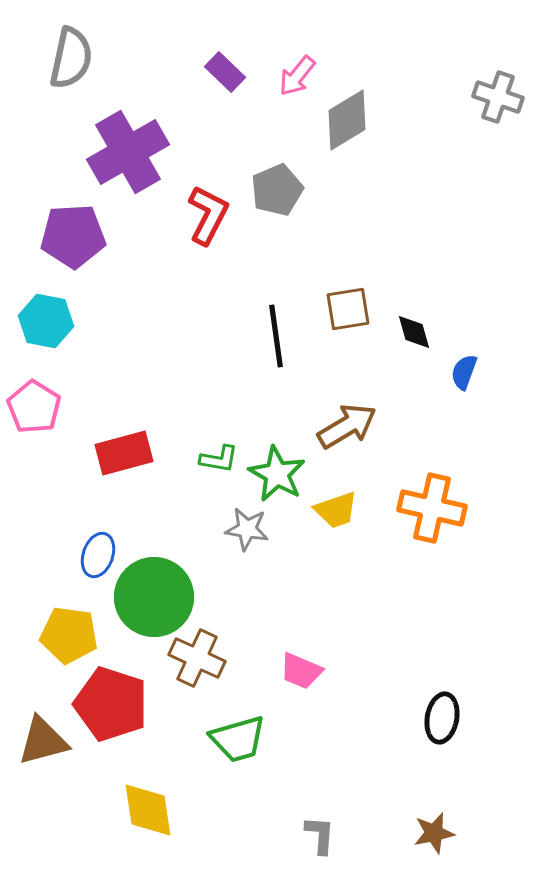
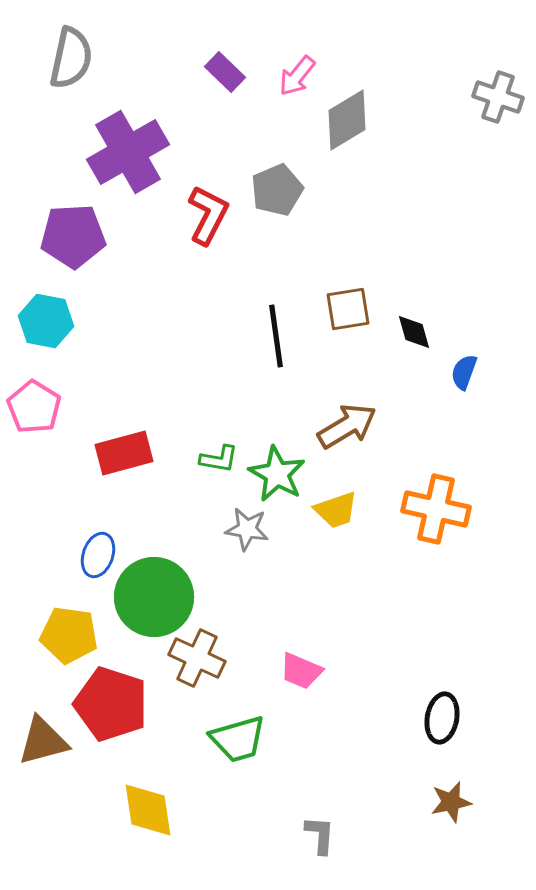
orange cross: moved 4 px right, 1 px down
brown star: moved 17 px right, 31 px up
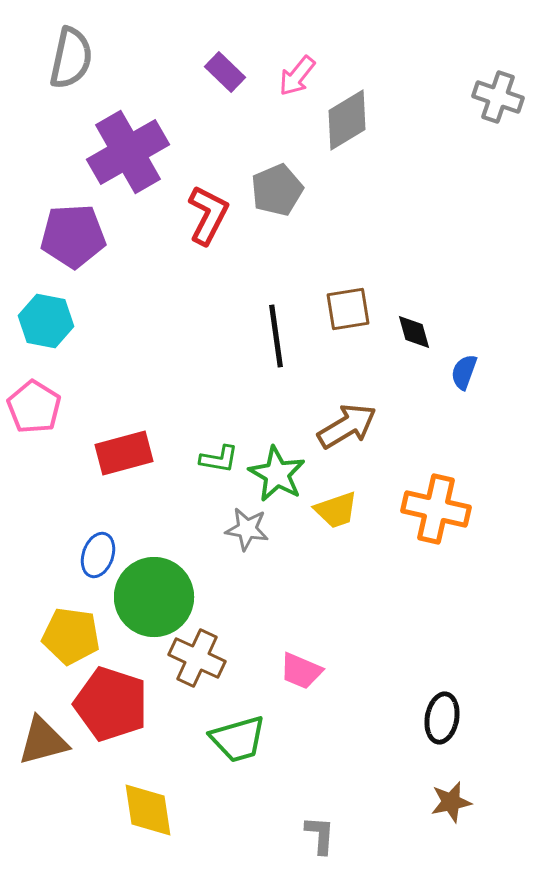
yellow pentagon: moved 2 px right, 1 px down
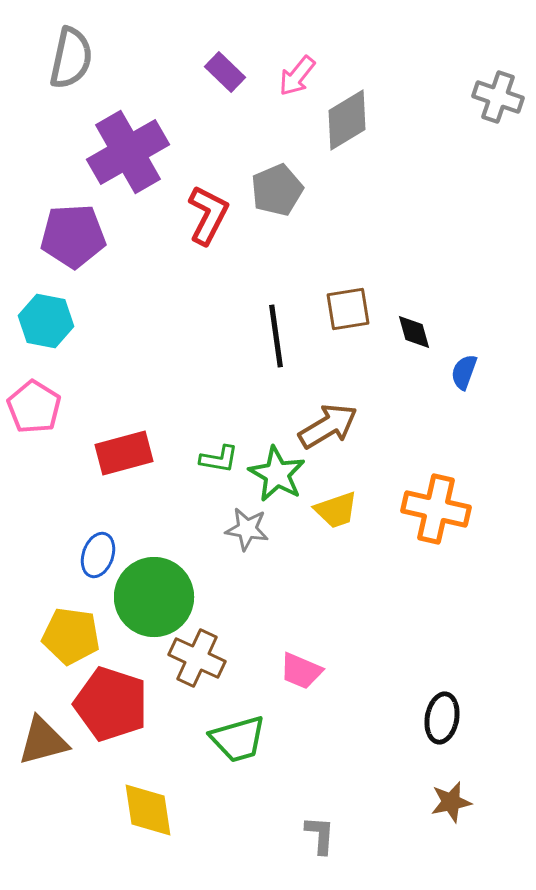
brown arrow: moved 19 px left
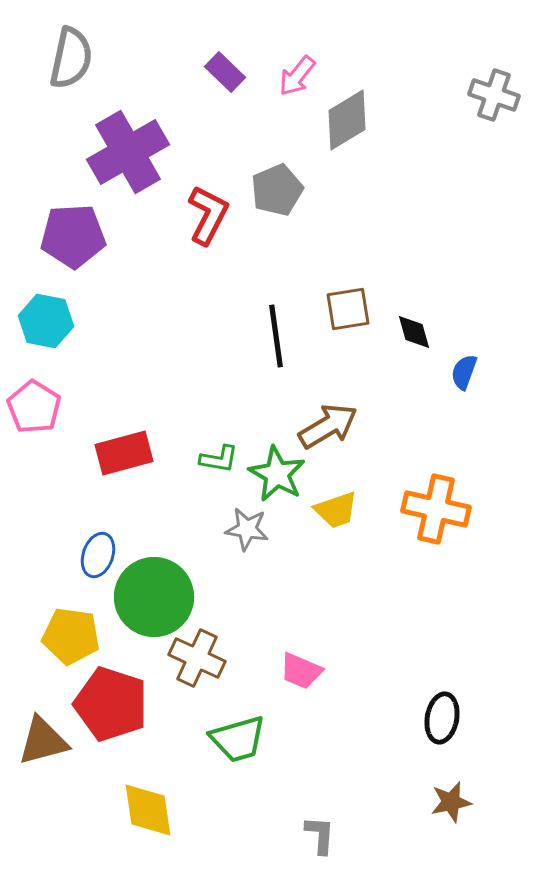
gray cross: moved 4 px left, 2 px up
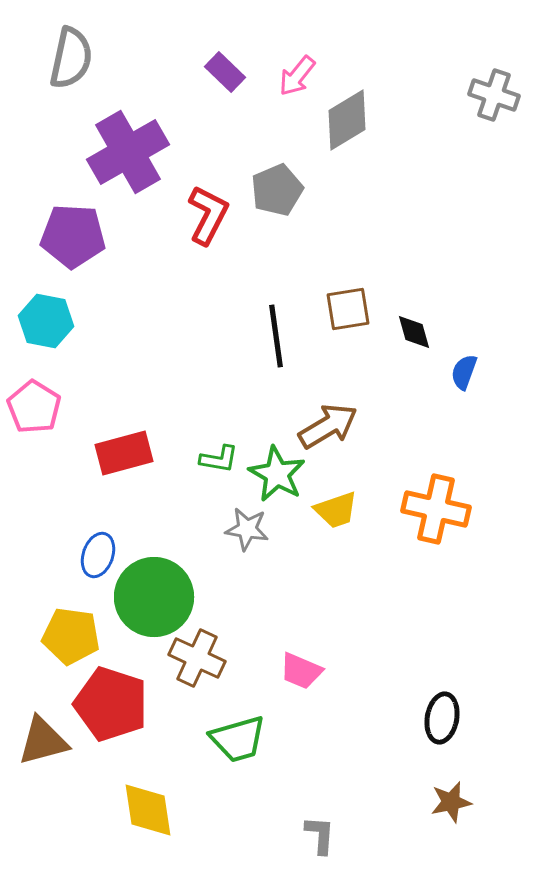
purple pentagon: rotated 6 degrees clockwise
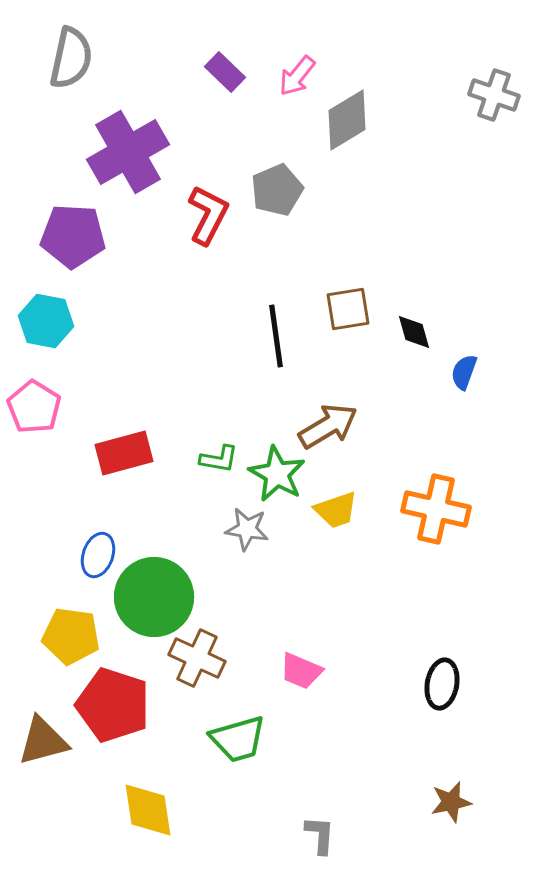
red pentagon: moved 2 px right, 1 px down
black ellipse: moved 34 px up
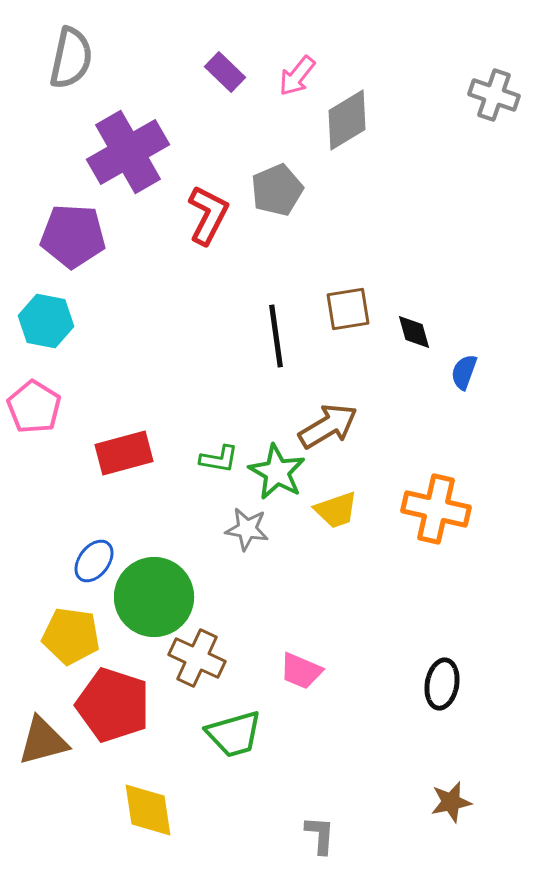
green star: moved 2 px up
blue ellipse: moved 4 px left, 6 px down; rotated 18 degrees clockwise
green trapezoid: moved 4 px left, 5 px up
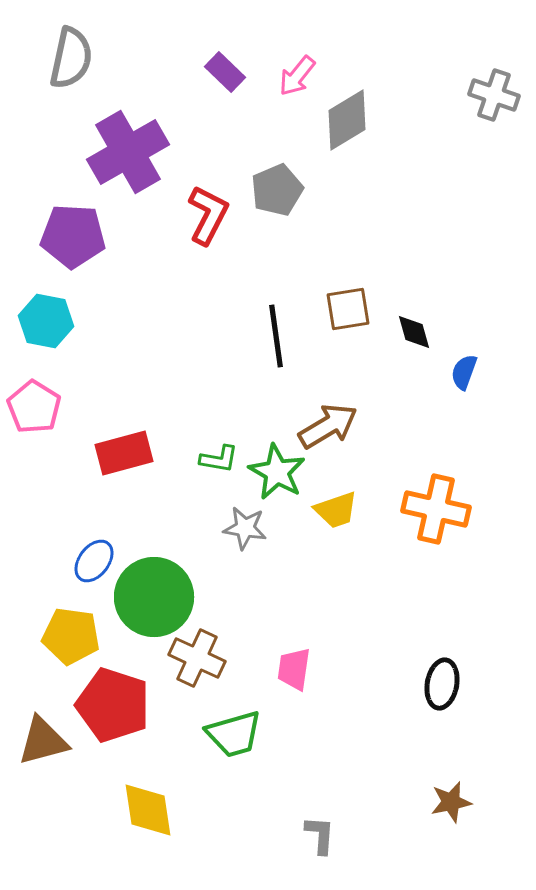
gray star: moved 2 px left, 1 px up
pink trapezoid: moved 7 px left, 2 px up; rotated 75 degrees clockwise
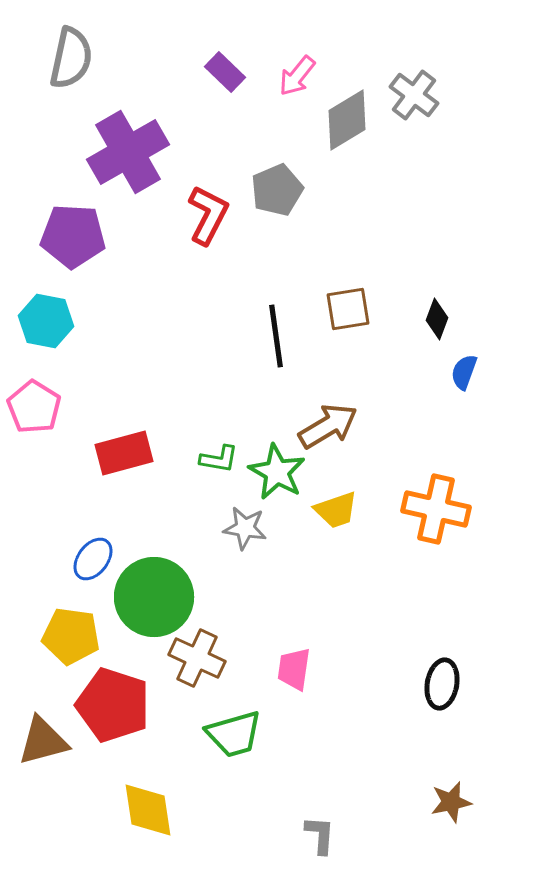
gray cross: moved 80 px left; rotated 18 degrees clockwise
black diamond: moved 23 px right, 13 px up; rotated 36 degrees clockwise
blue ellipse: moved 1 px left, 2 px up
